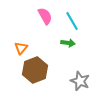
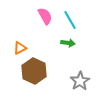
cyan line: moved 2 px left, 1 px up
orange triangle: moved 1 px left; rotated 24 degrees clockwise
brown hexagon: moved 1 px left, 1 px down; rotated 15 degrees counterclockwise
gray star: rotated 18 degrees clockwise
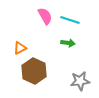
cyan line: rotated 42 degrees counterclockwise
gray star: rotated 24 degrees clockwise
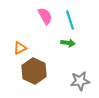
cyan line: rotated 54 degrees clockwise
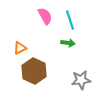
gray star: moved 1 px right, 1 px up
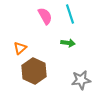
cyan line: moved 6 px up
orange triangle: rotated 16 degrees counterclockwise
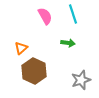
cyan line: moved 3 px right
orange triangle: moved 1 px right
gray star: rotated 12 degrees counterclockwise
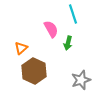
pink semicircle: moved 6 px right, 13 px down
green arrow: rotated 96 degrees clockwise
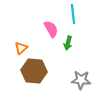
cyan line: rotated 12 degrees clockwise
brown hexagon: rotated 20 degrees counterclockwise
gray star: rotated 24 degrees clockwise
